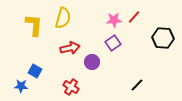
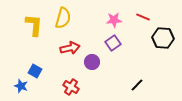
red line: moved 9 px right; rotated 72 degrees clockwise
blue star: rotated 16 degrees clockwise
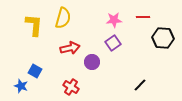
red line: rotated 24 degrees counterclockwise
black line: moved 3 px right
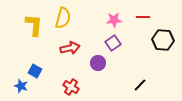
black hexagon: moved 2 px down
purple circle: moved 6 px right, 1 px down
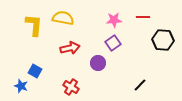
yellow semicircle: rotated 95 degrees counterclockwise
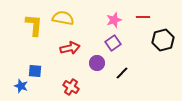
pink star: rotated 14 degrees counterclockwise
black hexagon: rotated 20 degrees counterclockwise
purple circle: moved 1 px left
blue square: rotated 24 degrees counterclockwise
black line: moved 18 px left, 12 px up
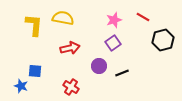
red line: rotated 32 degrees clockwise
purple circle: moved 2 px right, 3 px down
black line: rotated 24 degrees clockwise
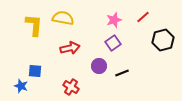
red line: rotated 72 degrees counterclockwise
